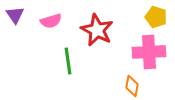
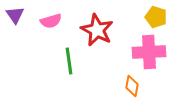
green line: moved 1 px right
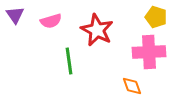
orange diamond: rotated 30 degrees counterclockwise
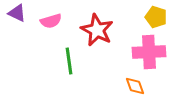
purple triangle: moved 2 px right, 2 px up; rotated 30 degrees counterclockwise
orange diamond: moved 3 px right
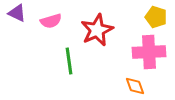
red star: rotated 20 degrees clockwise
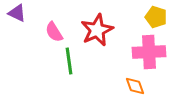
pink semicircle: moved 3 px right, 11 px down; rotated 75 degrees clockwise
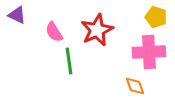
purple triangle: moved 2 px down
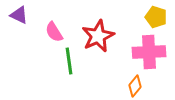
purple triangle: moved 2 px right
red star: moved 1 px right, 6 px down
orange diamond: rotated 60 degrees clockwise
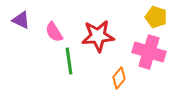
purple triangle: moved 2 px right, 5 px down
red star: rotated 20 degrees clockwise
pink cross: rotated 20 degrees clockwise
orange diamond: moved 16 px left, 8 px up
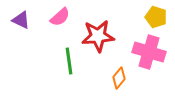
pink semicircle: moved 6 px right, 15 px up; rotated 100 degrees counterclockwise
